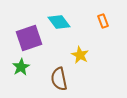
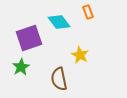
orange rectangle: moved 15 px left, 9 px up
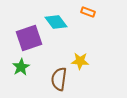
orange rectangle: rotated 48 degrees counterclockwise
cyan diamond: moved 3 px left
yellow star: moved 6 px down; rotated 24 degrees counterclockwise
brown semicircle: rotated 20 degrees clockwise
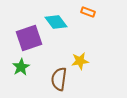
yellow star: rotated 12 degrees counterclockwise
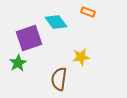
yellow star: moved 1 px right, 4 px up
green star: moved 3 px left, 4 px up
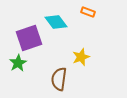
yellow star: rotated 12 degrees counterclockwise
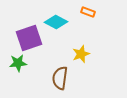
cyan diamond: rotated 25 degrees counterclockwise
yellow star: moved 3 px up
green star: rotated 24 degrees clockwise
brown semicircle: moved 1 px right, 1 px up
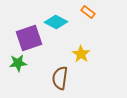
orange rectangle: rotated 16 degrees clockwise
yellow star: rotated 18 degrees counterclockwise
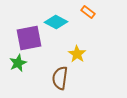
purple square: rotated 8 degrees clockwise
yellow star: moved 4 px left
green star: rotated 18 degrees counterclockwise
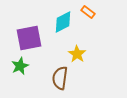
cyan diamond: moved 7 px right; rotated 55 degrees counterclockwise
green star: moved 2 px right, 3 px down
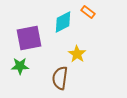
green star: rotated 24 degrees clockwise
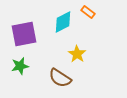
purple square: moved 5 px left, 4 px up
green star: rotated 12 degrees counterclockwise
brown semicircle: rotated 65 degrees counterclockwise
